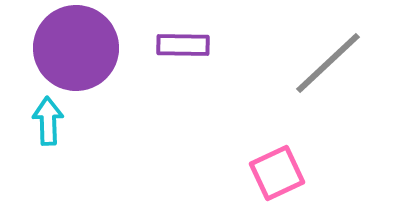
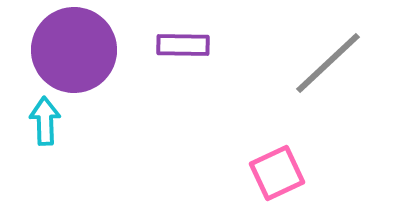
purple circle: moved 2 px left, 2 px down
cyan arrow: moved 3 px left
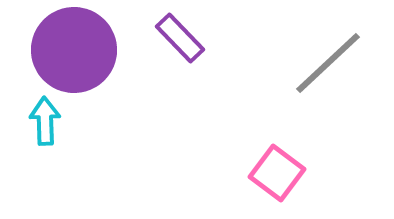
purple rectangle: moved 3 px left, 7 px up; rotated 45 degrees clockwise
pink square: rotated 28 degrees counterclockwise
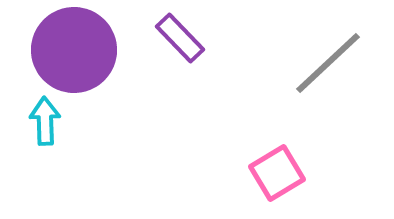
pink square: rotated 22 degrees clockwise
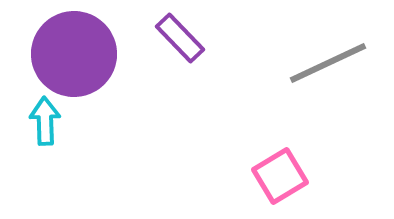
purple circle: moved 4 px down
gray line: rotated 18 degrees clockwise
pink square: moved 3 px right, 3 px down
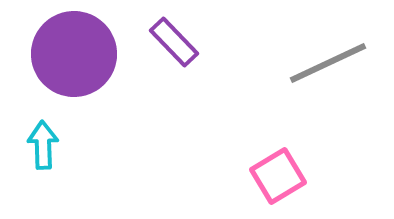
purple rectangle: moved 6 px left, 4 px down
cyan arrow: moved 2 px left, 24 px down
pink square: moved 2 px left
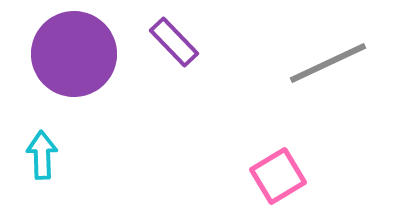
cyan arrow: moved 1 px left, 10 px down
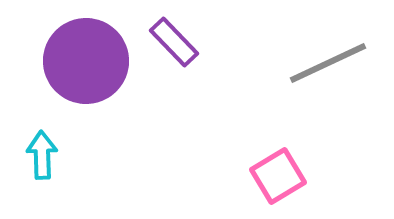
purple circle: moved 12 px right, 7 px down
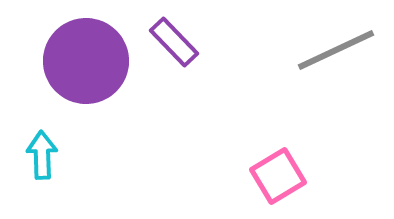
gray line: moved 8 px right, 13 px up
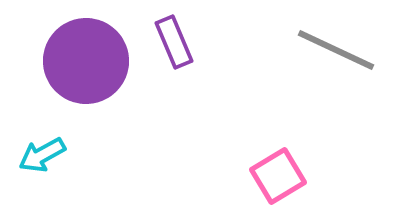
purple rectangle: rotated 21 degrees clockwise
gray line: rotated 50 degrees clockwise
cyan arrow: rotated 117 degrees counterclockwise
